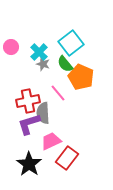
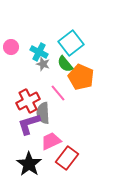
cyan cross: rotated 18 degrees counterclockwise
red cross: rotated 15 degrees counterclockwise
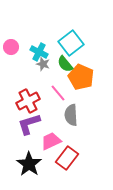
gray semicircle: moved 28 px right, 2 px down
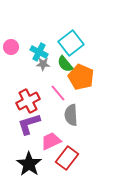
gray star: rotated 16 degrees counterclockwise
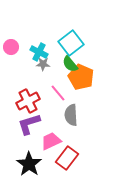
green semicircle: moved 5 px right
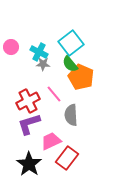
pink line: moved 4 px left, 1 px down
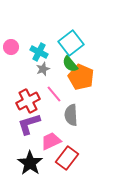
gray star: moved 5 px down; rotated 24 degrees counterclockwise
black star: moved 1 px right, 1 px up
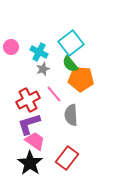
orange pentagon: moved 2 px down; rotated 20 degrees counterclockwise
red cross: moved 1 px up
pink trapezoid: moved 16 px left; rotated 60 degrees clockwise
